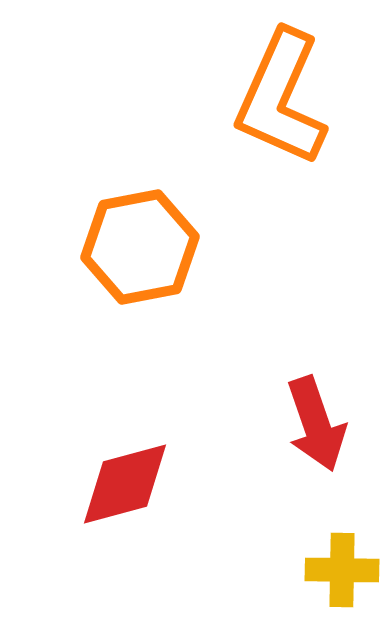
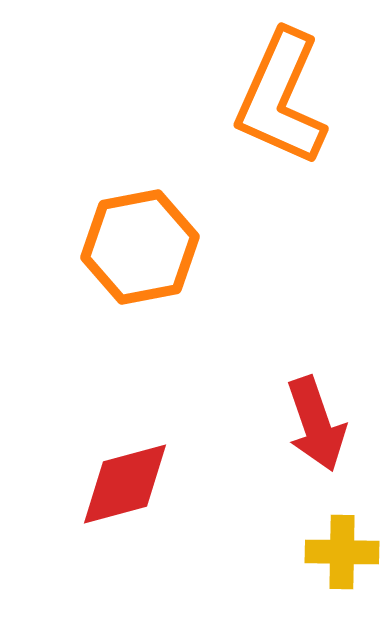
yellow cross: moved 18 px up
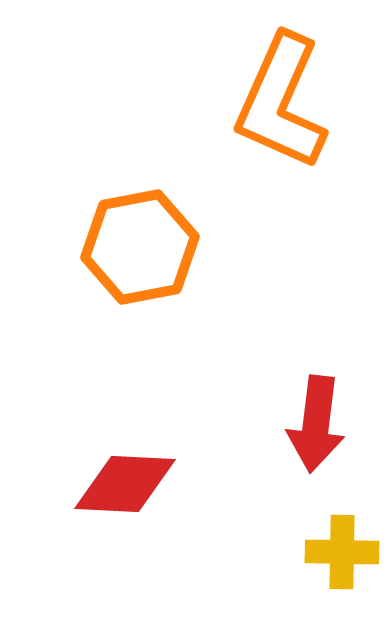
orange L-shape: moved 4 px down
red arrow: rotated 26 degrees clockwise
red diamond: rotated 18 degrees clockwise
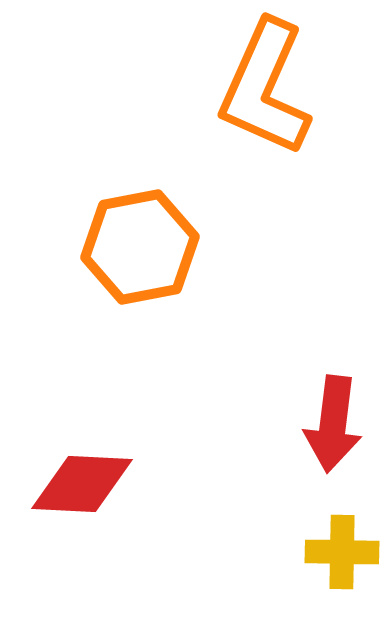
orange L-shape: moved 16 px left, 14 px up
red arrow: moved 17 px right
red diamond: moved 43 px left
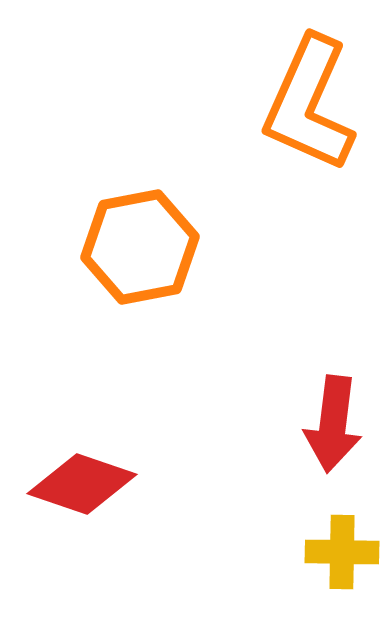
orange L-shape: moved 44 px right, 16 px down
red diamond: rotated 16 degrees clockwise
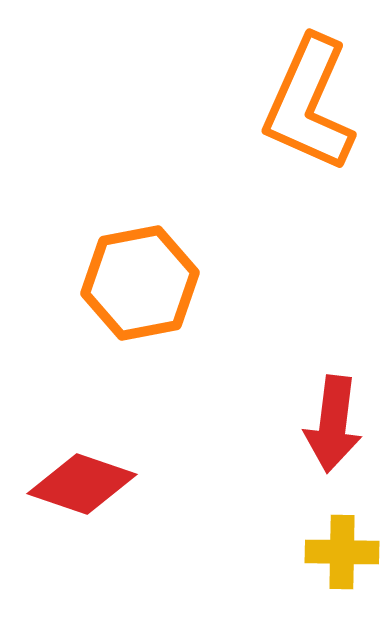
orange hexagon: moved 36 px down
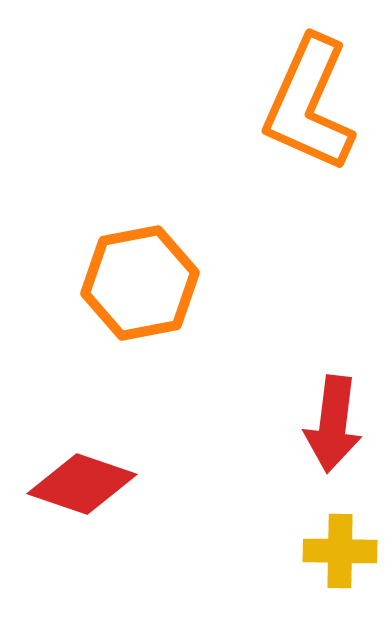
yellow cross: moved 2 px left, 1 px up
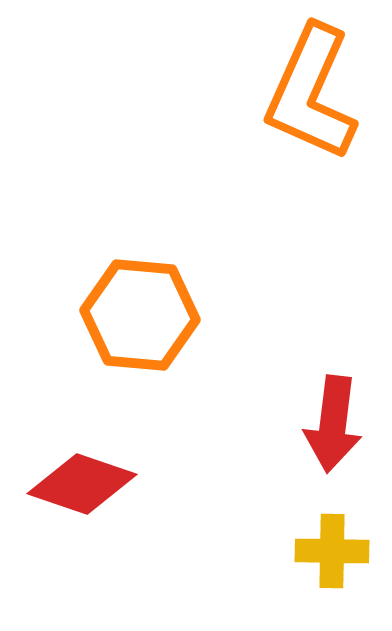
orange L-shape: moved 2 px right, 11 px up
orange hexagon: moved 32 px down; rotated 16 degrees clockwise
yellow cross: moved 8 px left
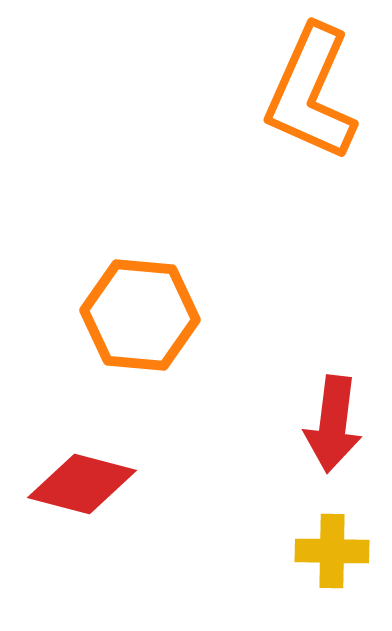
red diamond: rotated 4 degrees counterclockwise
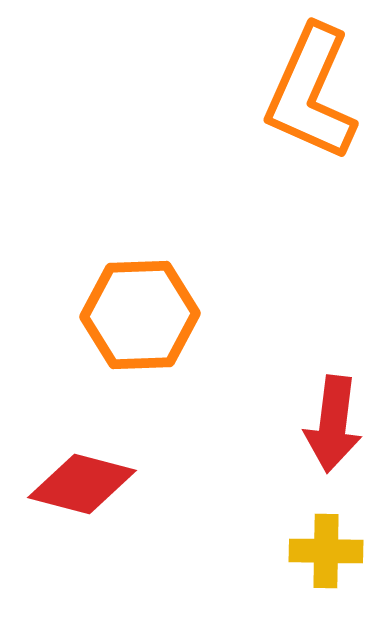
orange hexagon: rotated 7 degrees counterclockwise
yellow cross: moved 6 px left
